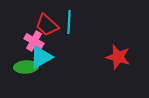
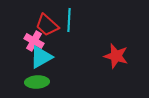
cyan line: moved 2 px up
red star: moved 2 px left, 1 px up
green ellipse: moved 11 px right, 15 px down
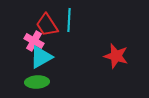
red trapezoid: rotated 15 degrees clockwise
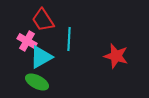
cyan line: moved 19 px down
red trapezoid: moved 4 px left, 5 px up
pink cross: moved 7 px left
green ellipse: rotated 30 degrees clockwise
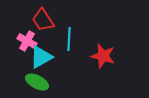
red star: moved 13 px left
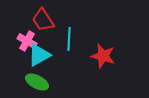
cyan triangle: moved 2 px left, 2 px up
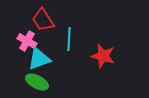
cyan triangle: moved 4 px down; rotated 10 degrees clockwise
